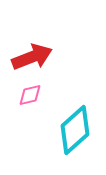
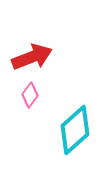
pink diamond: rotated 40 degrees counterclockwise
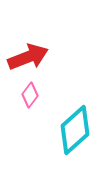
red arrow: moved 4 px left
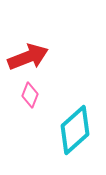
pink diamond: rotated 15 degrees counterclockwise
